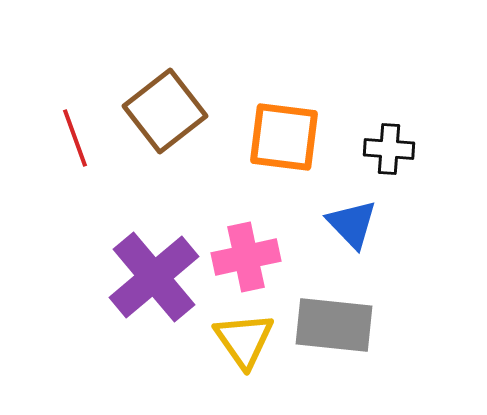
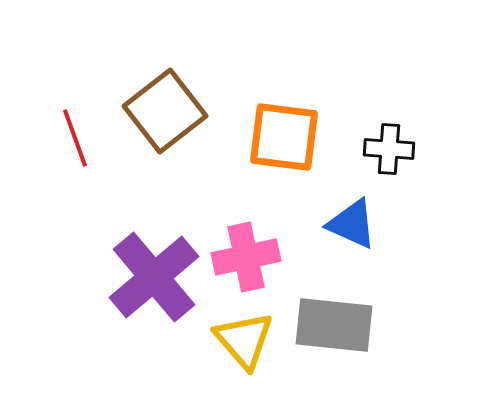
blue triangle: rotated 22 degrees counterclockwise
yellow triangle: rotated 6 degrees counterclockwise
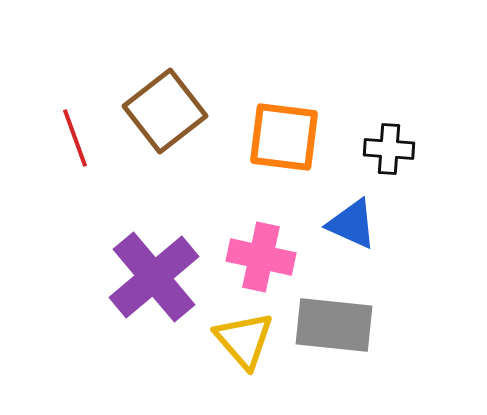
pink cross: moved 15 px right; rotated 24 degrees clockwise
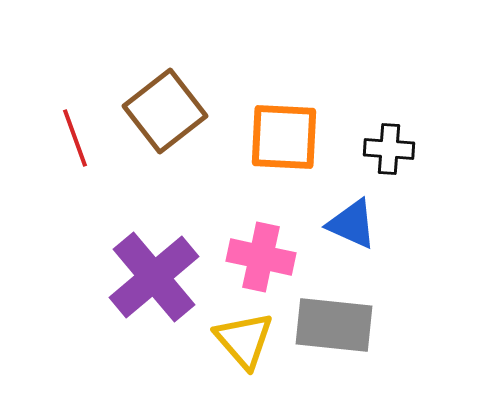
orange square: rotated 4 degrees counterclockwise
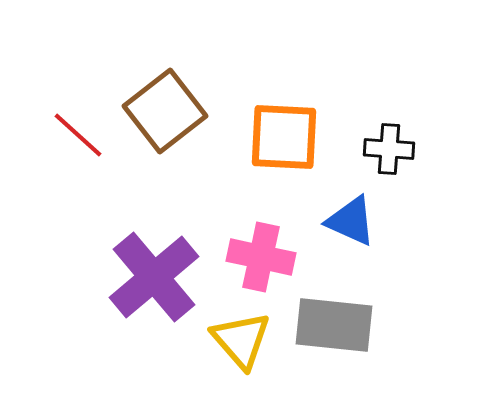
red line: moved 3 px right, 3 px up; rotated 28 degrees counterclockwise
blue triangle: moved 1 px left, 3 px up
yellow triangle: moved 3 px left
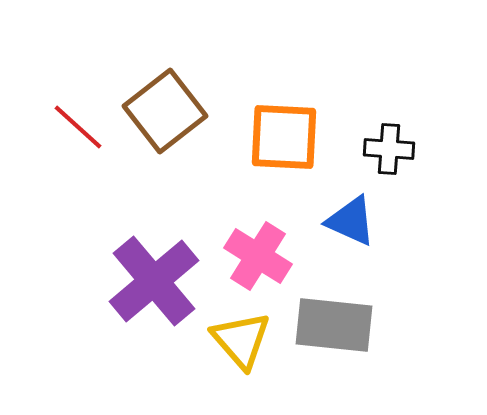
red line: moved 8 px up
pink cross: moved 3 px left, 1 px up; rotated 20 degrees clockwise
purple cross: moved 4 px down
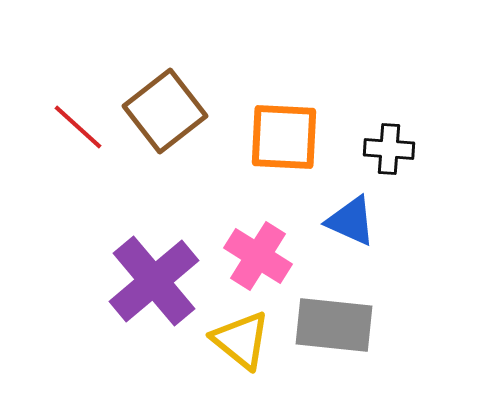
yellow triangle: rotated 10 degrees counterclockwise
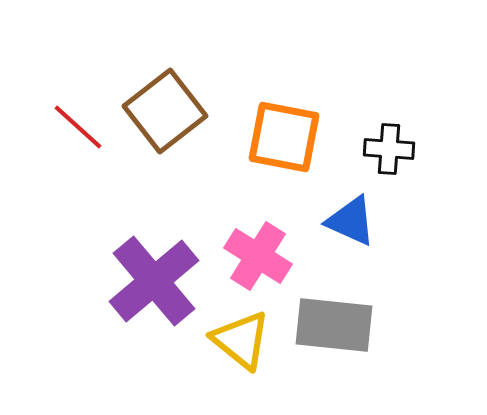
orange square: rotated 8 degrees clockwise
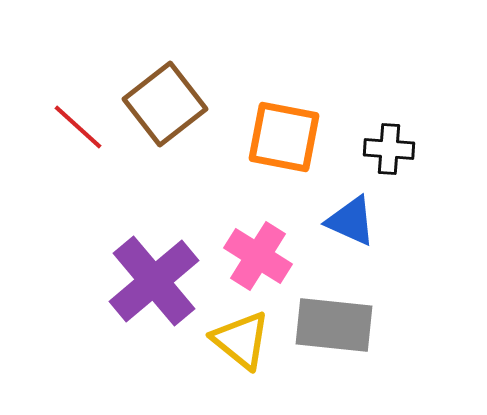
brown square: moved 7 px up
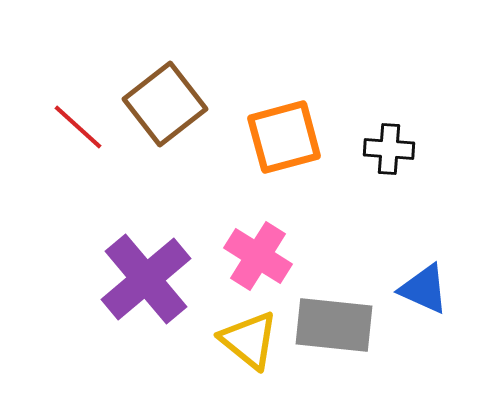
orange square: rotated 26 degrees counterclockwise
blue triangle: moved 73 px right, 68 px down
purple cross: moved 8 px left, 2 px up
yellow triangle: moved 8 px right
